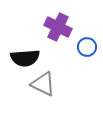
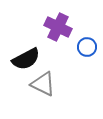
black semicircle: moved 1 px right, 1 px down; rotated 24 degrees counterclockwise
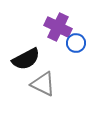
blue circle: moved 11 px left, 4 px up
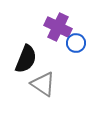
black semicircle: rotated 40 degrees counterclockwise
gray triangle: rotated 8 degrees clockwise
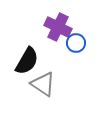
black semicircle: moved 1 px right, 2 px down; rotated 8 degrees clockwise
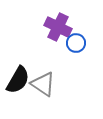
black semicircle: moved 9 px left, 19 px down
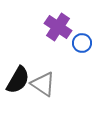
purple cross: rotated 8 degrees clockwise
blue circle: moved 6 px right
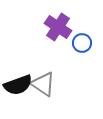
black semicircle: moved 5 px down; rotated 40 degrees clockwise
